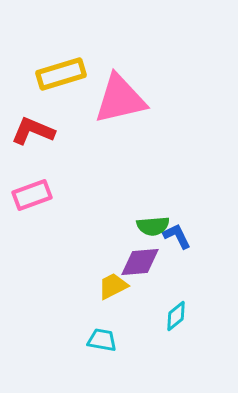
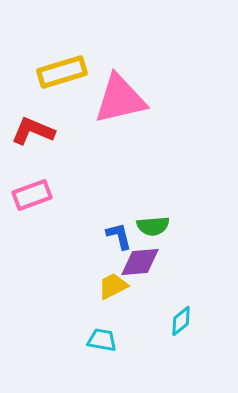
yellow rectangle: moved 1 px right, 2 px up
blue L-shape: moved 58 px left; rotated 12 degrees clockwise
cyan diamond: moved 5 px right, 5 px down
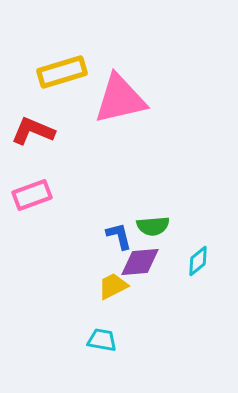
cyan diamond: moved 17 px right, 60 px up
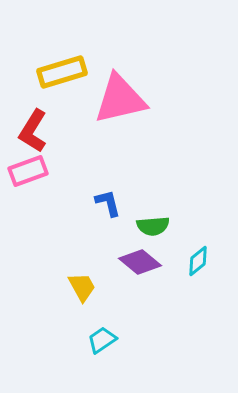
red L-shape: rotated 81 degrees counterclockwise
pink rectangle: moved 4 px left, 24 px up
blue L-shape: moved 11 px left, 33 px up
purple diamond: rotated 45 degrees clockwise
yellow trapezoid: moved 31 px left, 1 px down; rotated 88 degrees clockwise
cyan trapezoid: rotated 44 degrees counterclockwise
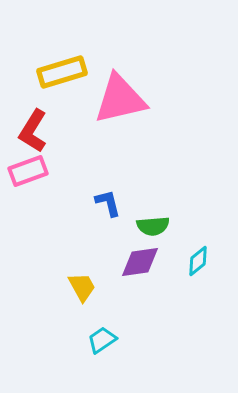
purple diamond: rotated 48 degrees counterclockwise
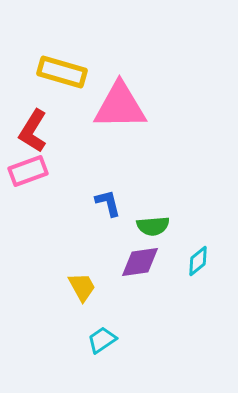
yellow rectangle: rotated 33 degrees clockwise
pink triangle: moved 7 px down; rotated 12 degrees clockwise
